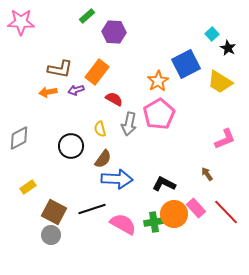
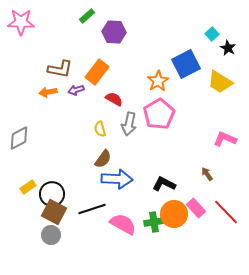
pink L-shape: rotated 135 degrees counterclockwise
black circle: moved 19 px left, 48 px down
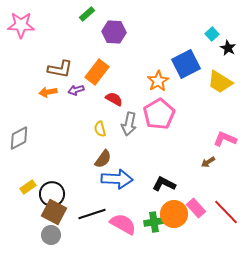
green rectangle: moved 2 px up
pink star: moved 3 px down
brown arrow: moved 1 px right, 12 px up; rotated 88 degrees counterclockwise
black line: moved 5 px down
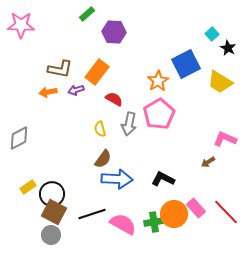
black L-shape: moved 1 px left, 5 px up
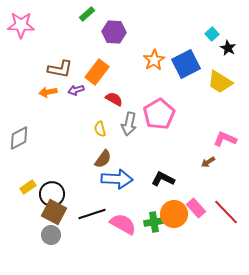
orange star: moved 4 px left, 21 px up
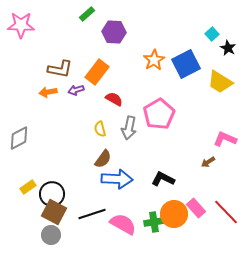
gray arrow: moved 4 px down
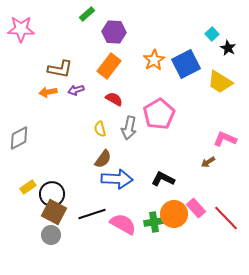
pink star: moved 4 px down
orange rectangle: moved 12 px right, 6 px up
red line: moved 6 px down
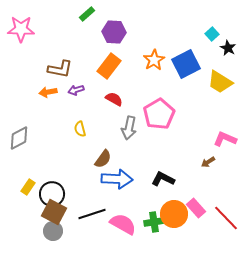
yellow semicircle: moved 20 px left
yellow rectangle: rotated 21 degrees counterclockwise
gray circle: moved 2 px right, 4 px up
